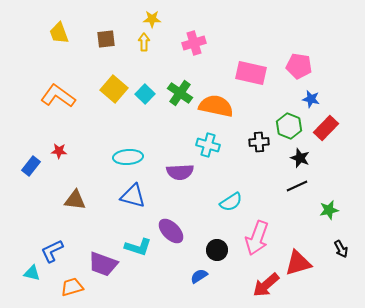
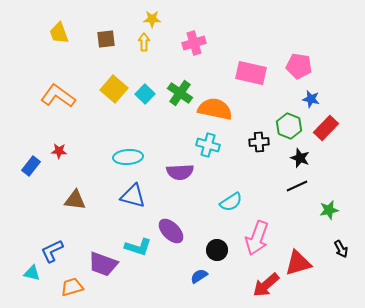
orange semicircle: moved 1 px left, 3 px down
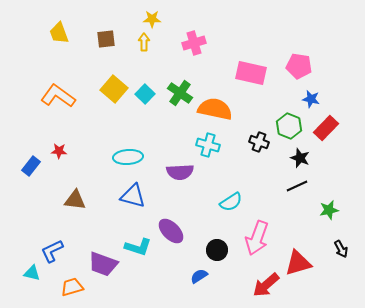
black cross: rotated 24 degrees clockwise
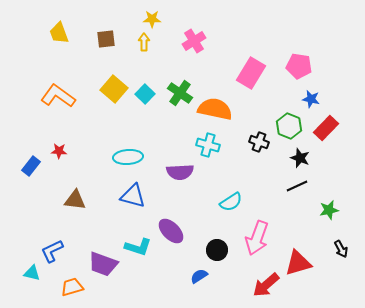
pink cross: moved 2 px up; rotated 15 degrees counterclockwise
pink rectangle: rotated 72 degrees counterclockwise
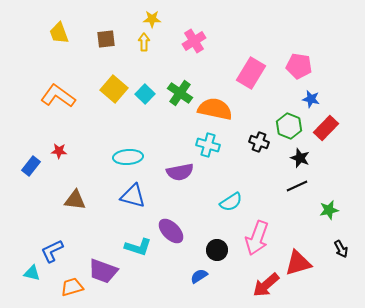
purple semicircle: rotated 8 degrees counterclockwise
purple trapezoid: moved 7 px down
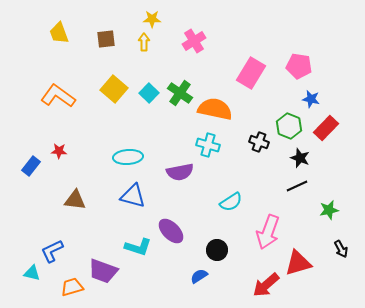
cyan square: moved 4 px right, 1 px up
pink arrow: moved 11 px right, 6 px up
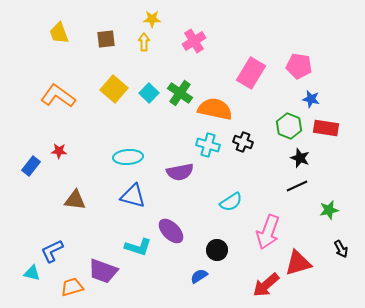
red rectangle: rotated 55 degrees clockwise
black cross: moved 16 px left
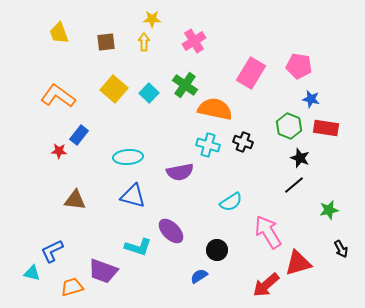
brown square: moved 3 px down
green cross: moved 5 px right, 8 px up
blue rectangle: moved 48 px right, 31 px up
black line: moved 3 px left, 1 px up; rotated 15 degrees counterclockwise
pink arrow: rotated 128 degrees clockwise
